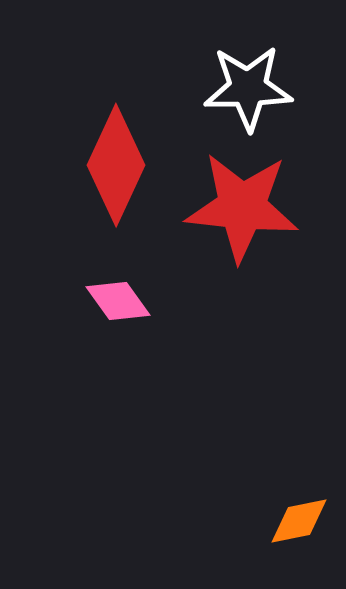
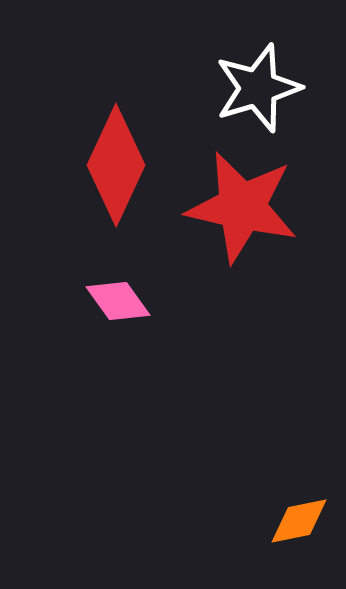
white star: moved 10 px right; rotated 16 degrees counterclockwise
red star: rotated 7 degrees clockwise
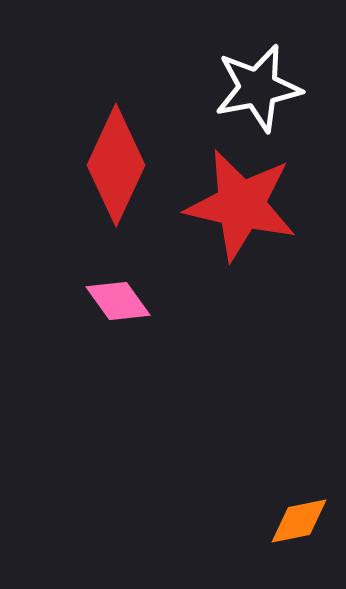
white star: rotated 6 degrees clockwise
red star: moved 1 px left, 2 px up
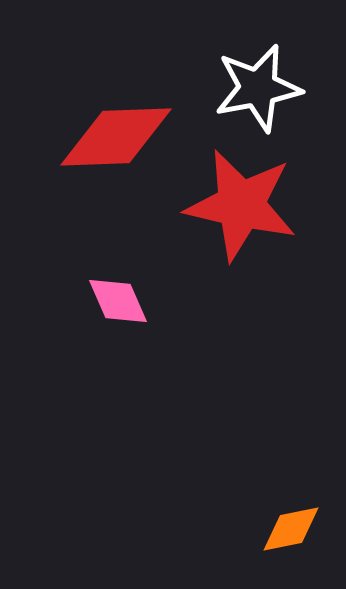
red diamond: moved 28 px up; rotated 63 degrees clockwise
pink diamond: rotated 12 degrees clockwise
orange diamond: moved 8 px left, 8 px down
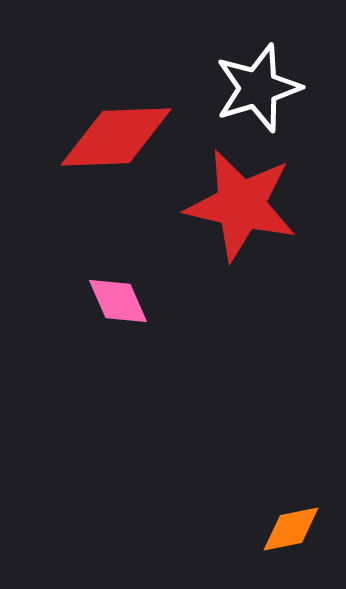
white star: rotated 6 degrees counterclockwise
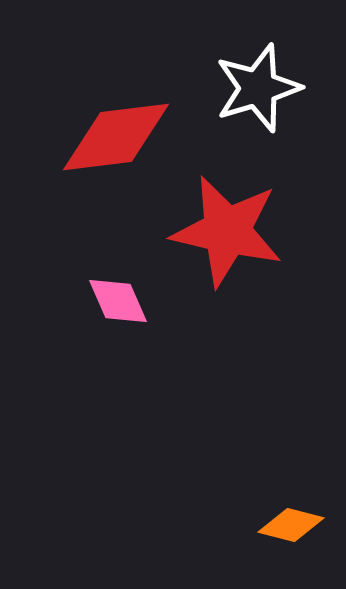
red diamond: rotated 5 degrees counterclockwise
red star: moved 14 px left, 26 px down
orange diamond: moved 4 px up; rotated 26 degrees clockwise
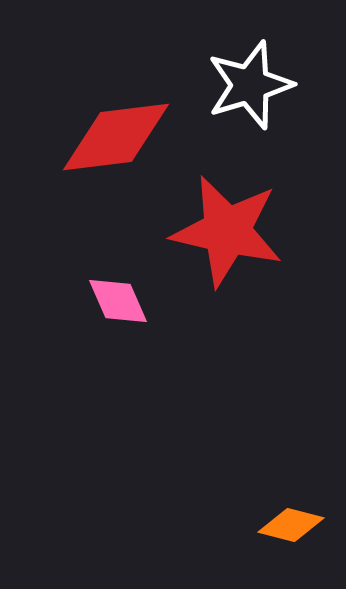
white star: moved 8 px left, 3 px up
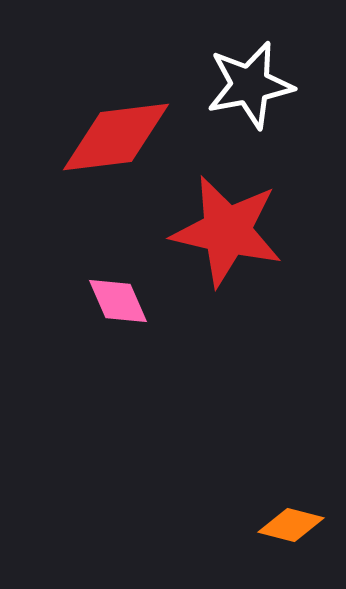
white star: rotated 6 degrees clockwise
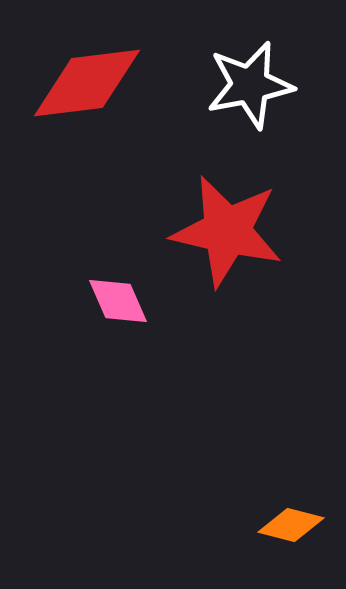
red diamond: moved 29 px left, 54 px up
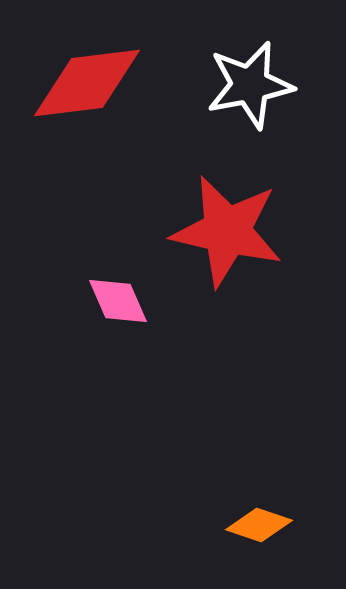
orange diamond: moved 32 px left; rotated 4 degrees clockwise
